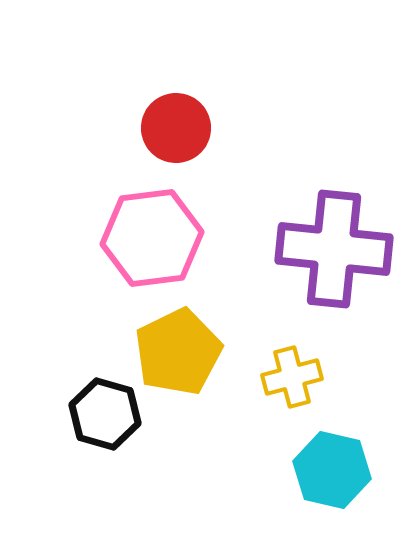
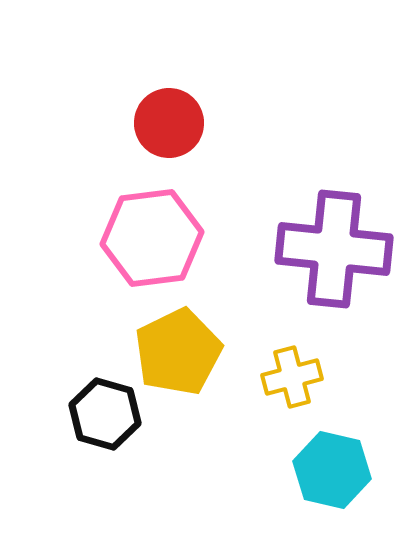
red circle: moved 7 px left, 5 px up
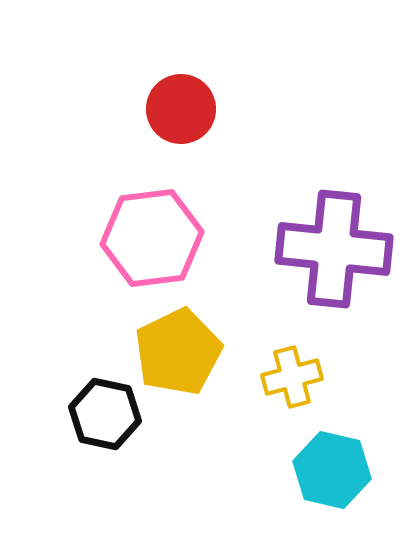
red circle: moved 12 px right, 14 px up
black hexagon: rotated 4 degrees counterclockwise
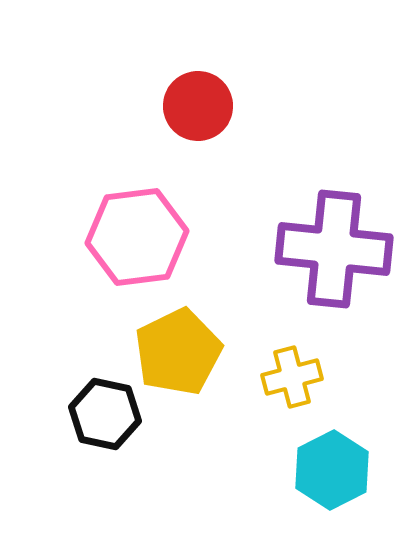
red circle: moved 17 px right, 3 px up
pink hexagon: moved 15 px left, 1 px up
cyan hexagon: rotated 20 degrees clockwise
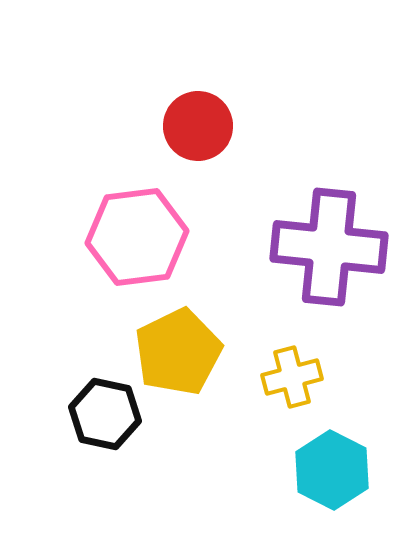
red circle: moved 20 px down
purple cross: moved 5 px left, 2 px up
cyan hexagon: rotated 6 degrees counterclockwise
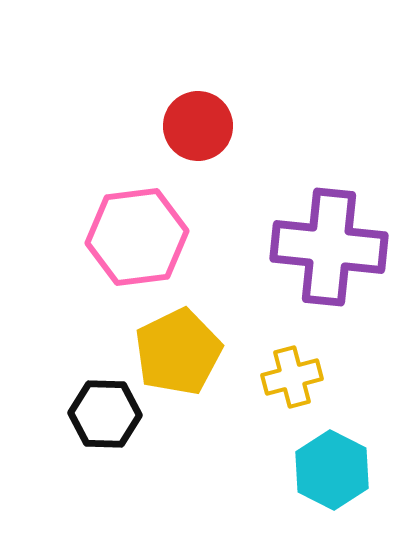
black hexagon: rotated 10 degrees counterclockwise
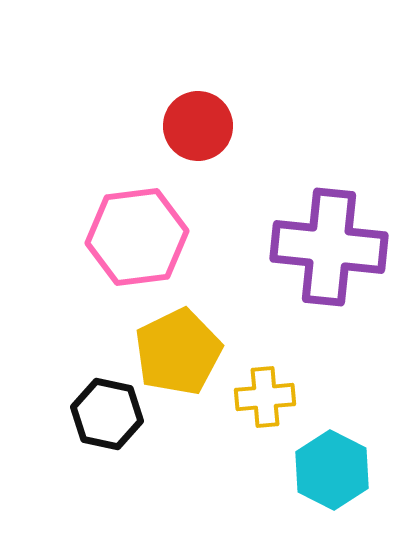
yellow cross: moved 27 px left, 20 px down; rotated 10 degrees clockwise
black hexagon: moved 2 px right; rotated 10 degrees clockwise
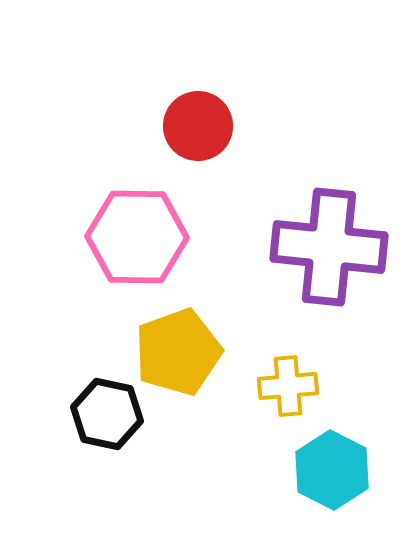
pink hexagon: rotated 8 degrees clockwise
yellow pentagon: rotated 6 degrees clockwise
yellow cross: moved 23 px right, 11 px up
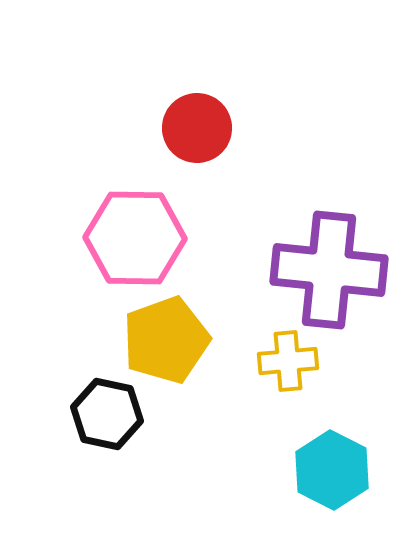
red circle: moved 1 px left, 2 px down
pink hexagon: moved 2 px left, 1 px down
purple cross: moved 23 px down
yellow pentagon: moved 12 px left, 12 px up
yellow cross: moved 25 px up
